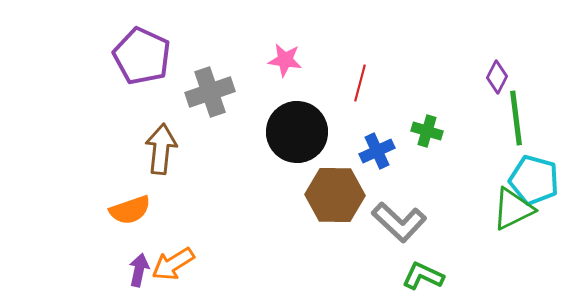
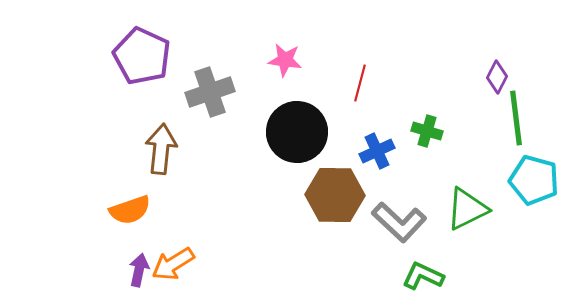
green triangle: moved 46 px left
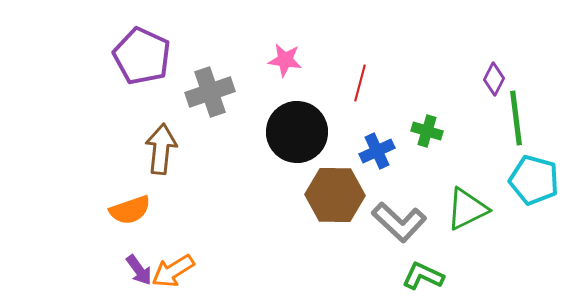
purple diamond: moved 3 px left, 2 px down
orange arrow: moved 7 px down
purple arrow: rotated 132 degrees clockwise
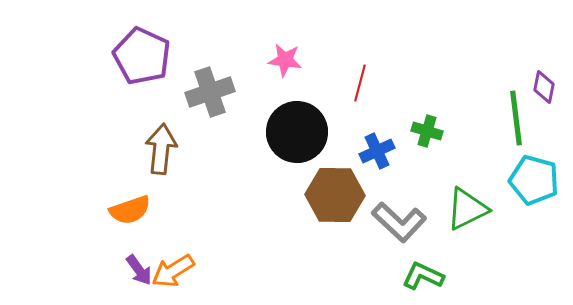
purple diamond: moved 50 px right, 8 px down; rotated 16 degrees counterclockwise
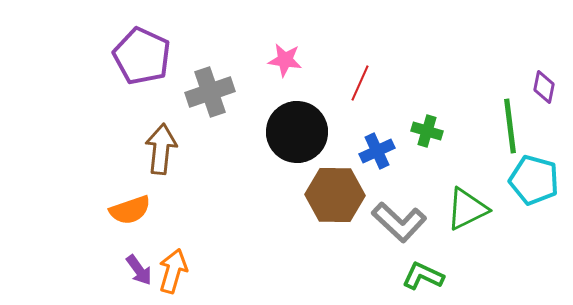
red line: rotated 9 degrees clockwise
green line: moved 6 px left, 8 px down
orange arrow: rotated 138 degrees clockwise
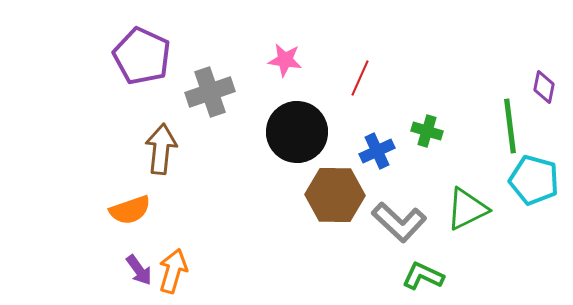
red line: moved 5 px up
